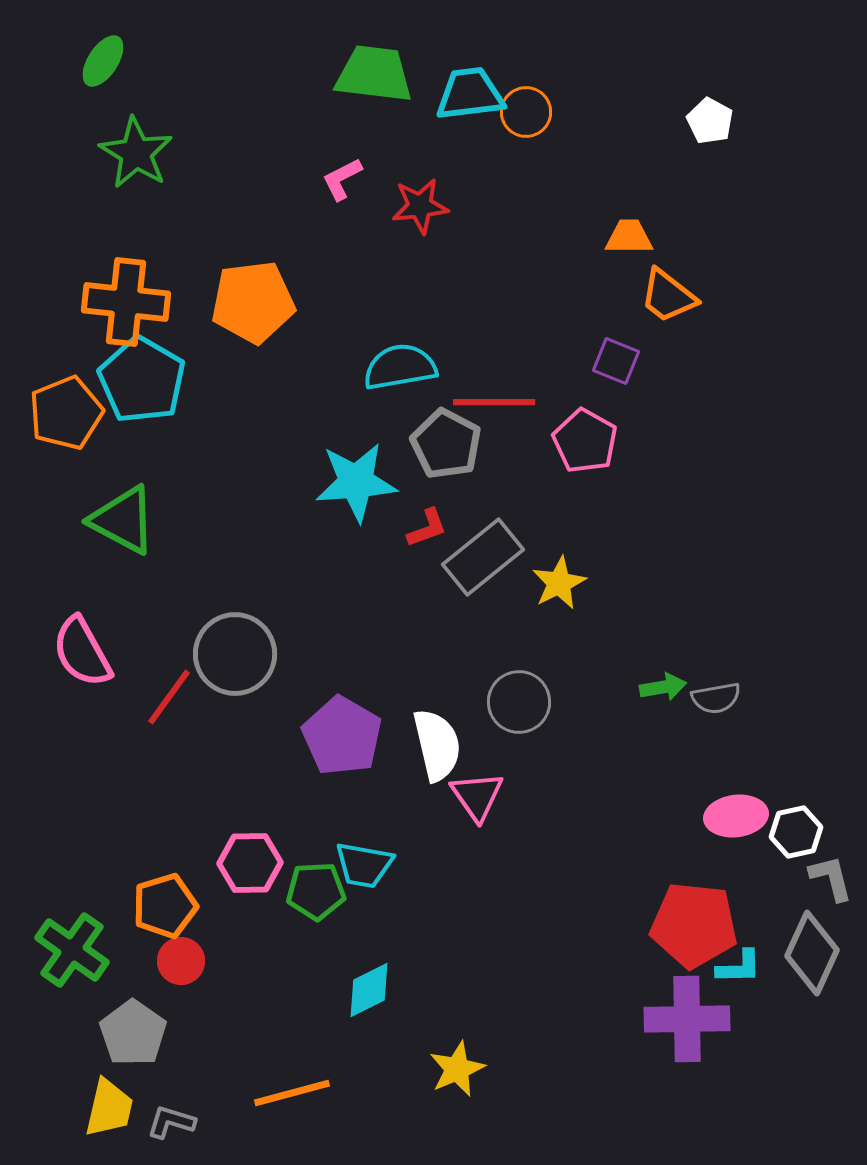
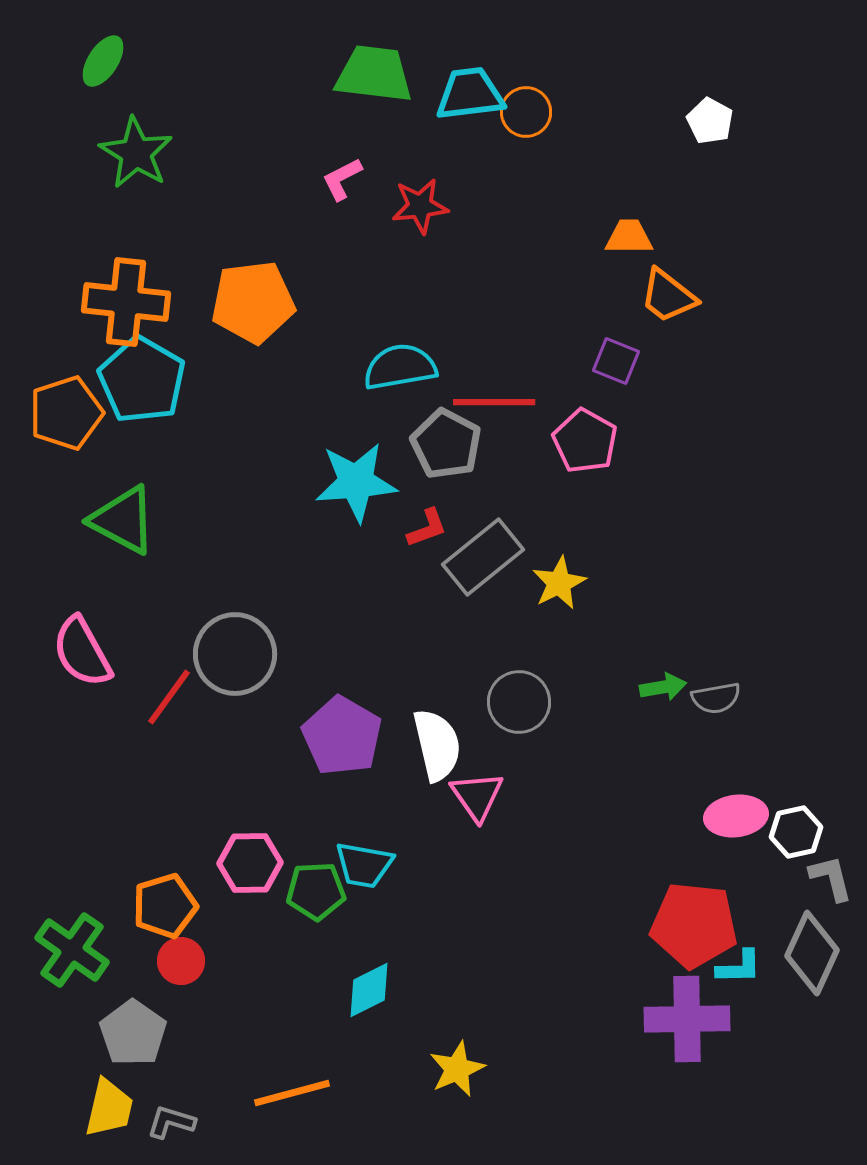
orange pentagon at (66, 413): rotated 4 degrees clockwise
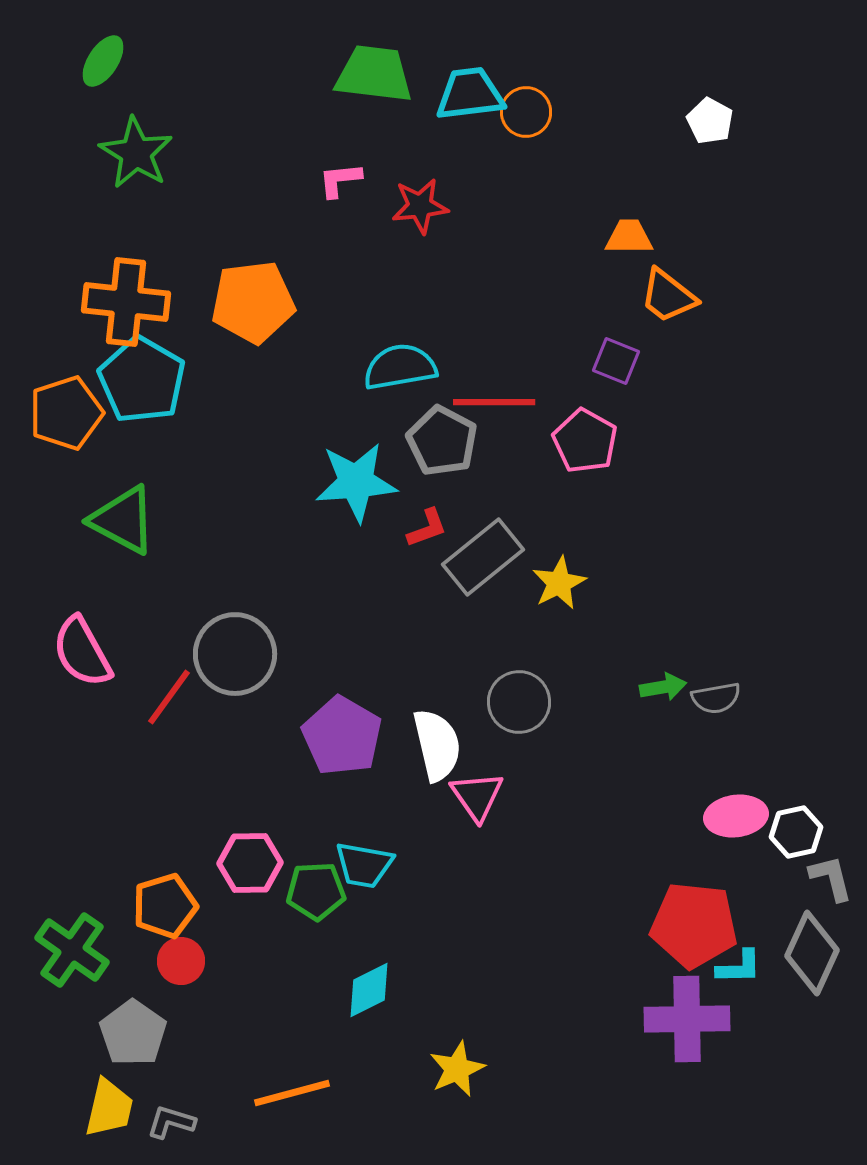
pink L-shape at (342, 179): moved 2 px left, 1 px down; rotated 21 degrees clockwise
gray pentagon at (446, 444): moved 4 px left, 3 px up
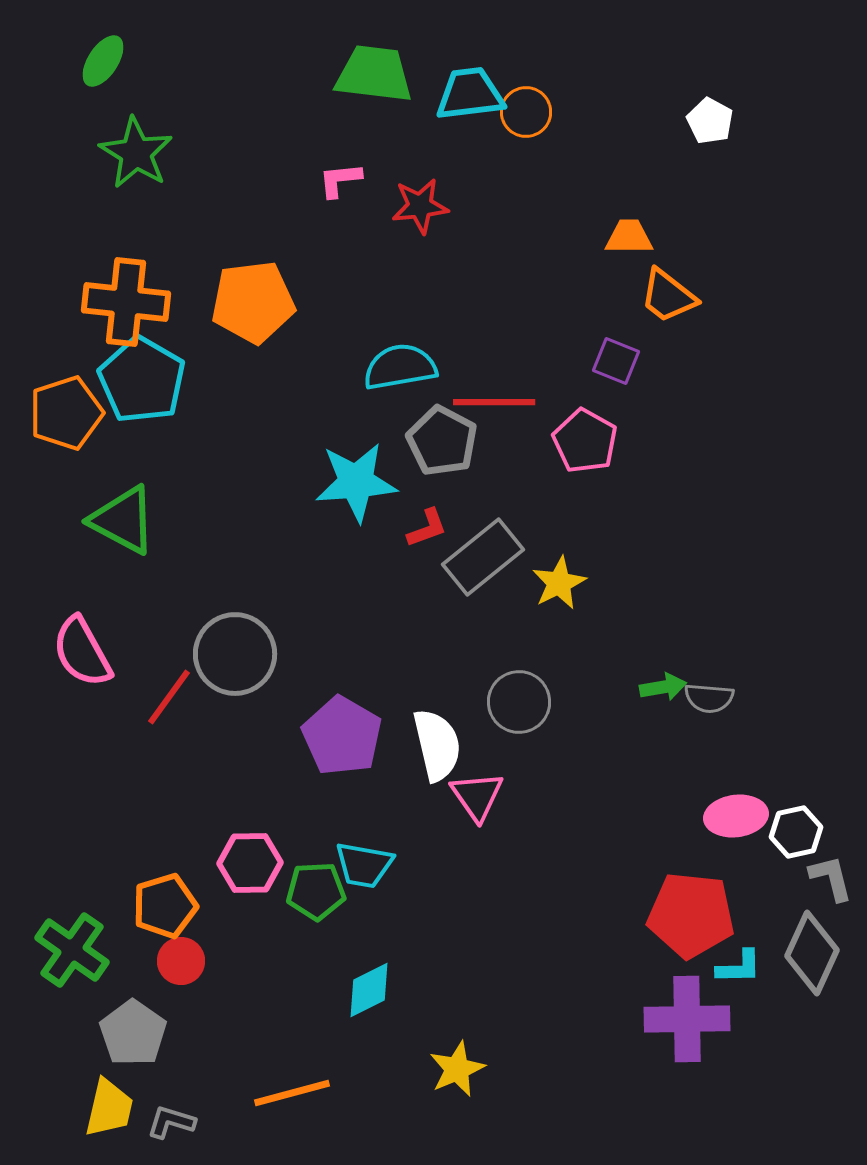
gray semicircle at (716, 698): moved 7 px left; rotated 15 degrees clockwise
red pentagon at (694, 925): moved 3 px left, 10 px up
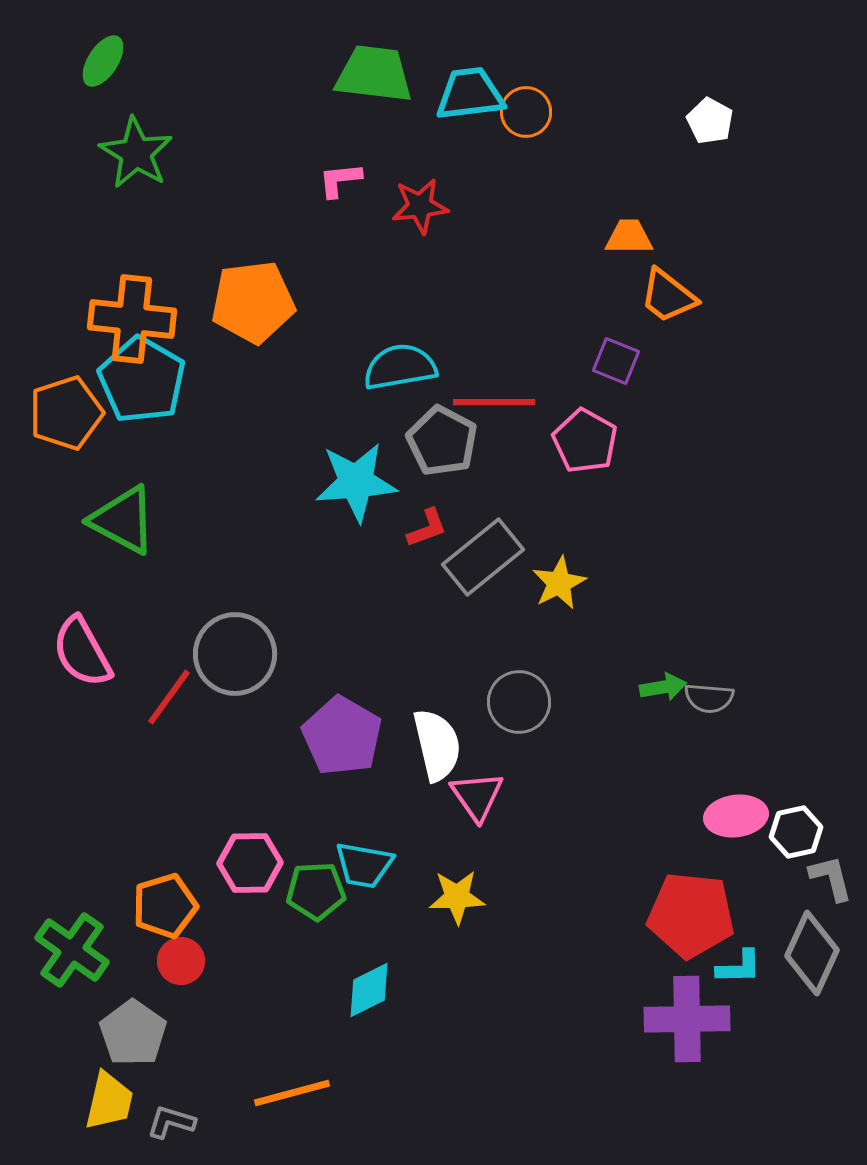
orange cross at (126, 302): moved 6 px right, 17 px down
yellow star at (457, 1069): moved 172 px up; rotated 22 degrees clockwise
yellow trapezoid at (109, 1108): moved 7 px up
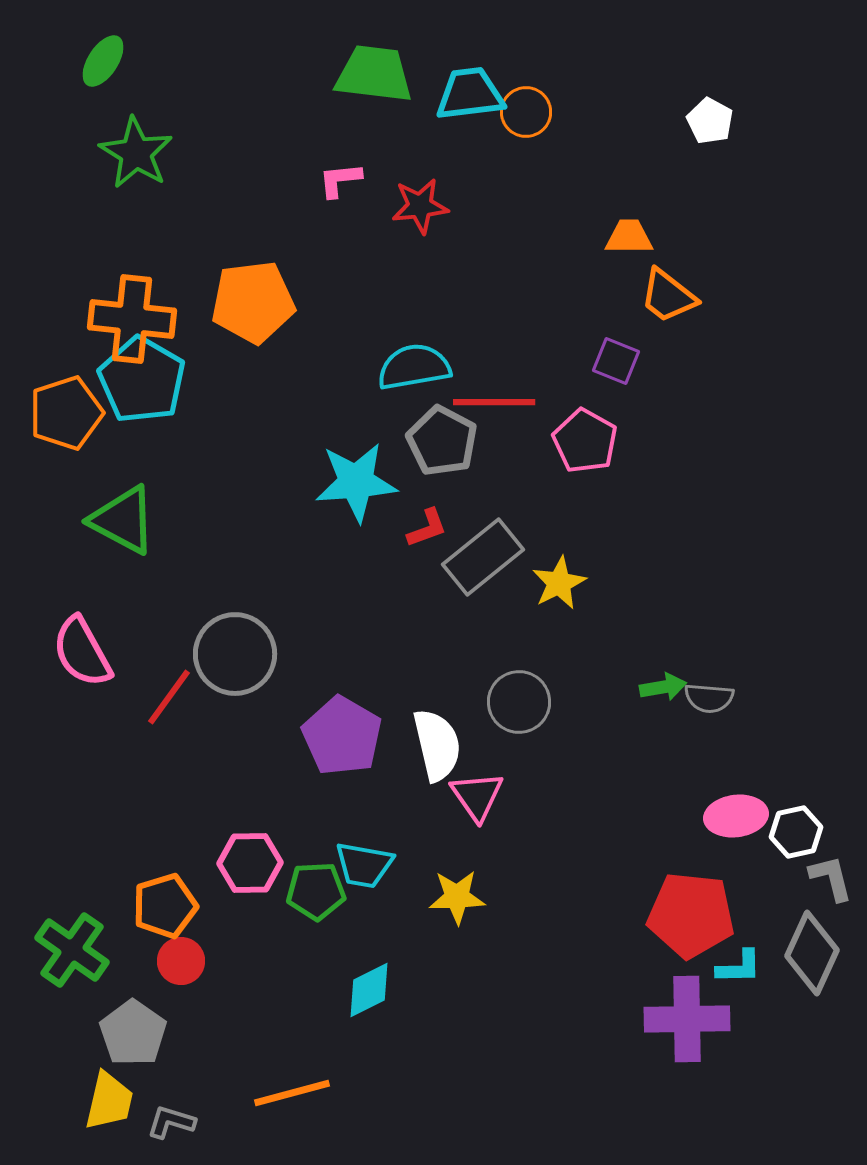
cyan semicircle at (400, 367): moved 14 px right
